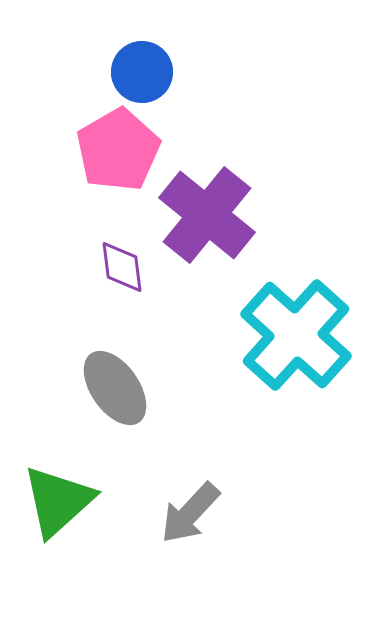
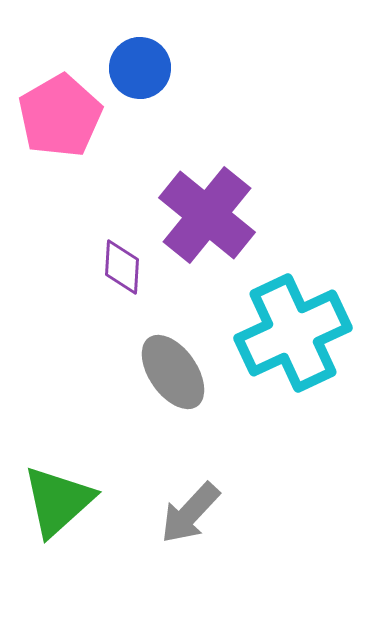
blue circle: moved 2 px left, 4 px up
pink pentagon: moved 58 px left, 34 px up
purple diamond: rotated 10 degrees clockwise
cyan cross: moved 3 px left, 2 px up; rotated 23 degrees clockwise
gray ellipse: moved 58 px right, 16 px up
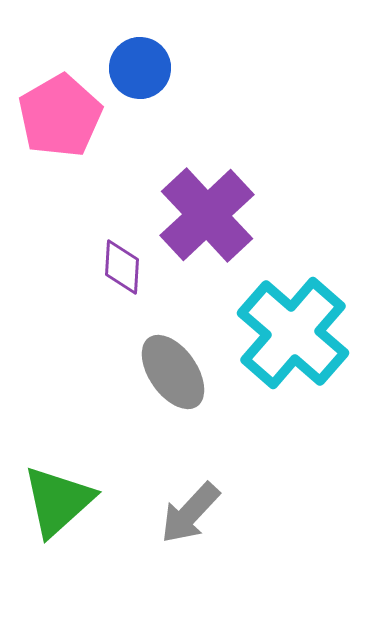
purple cross: rotated 8 degrees clockwise
cyan cross: rotated 24 degrees counterclockwise
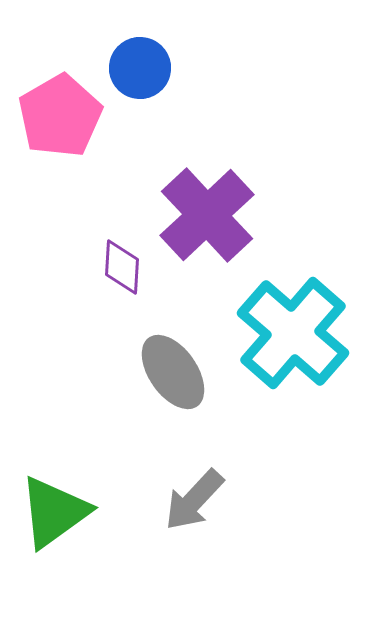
green triangle: moved 4 px left, 11 px down; rotated 6 degrees clockwise
gray arrow: moved 4 px right, 13 px up
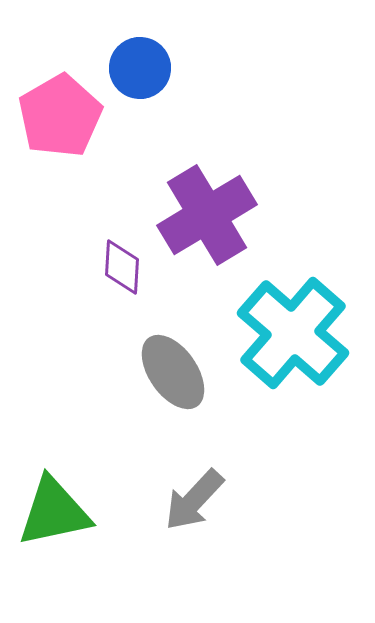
purple cross: rotated 12 degrees clockwise
green triangle: rotated 24 degrees clockwise
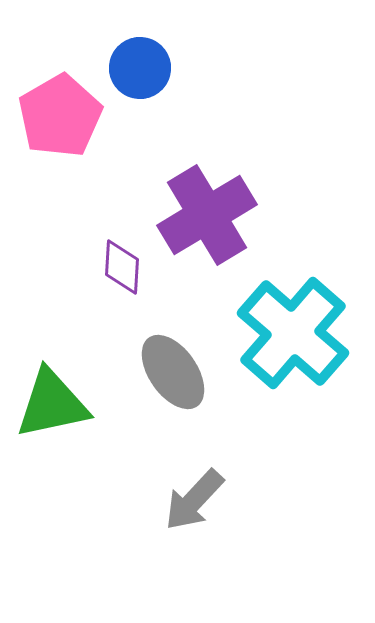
green triangle: moved 2 px left, 108 px up
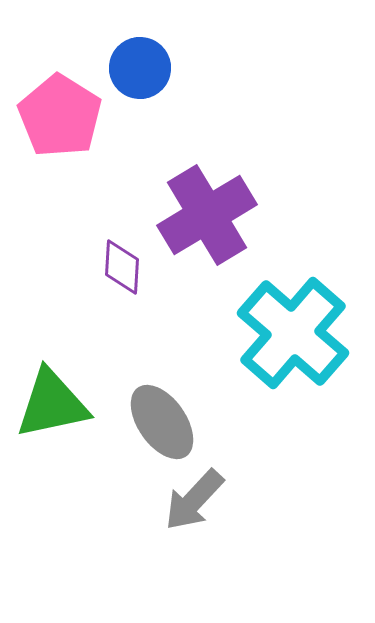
pink pentagon: rotated 10 degrees counterclockwise
gray ellipse: moved 11 px left, 50 px down
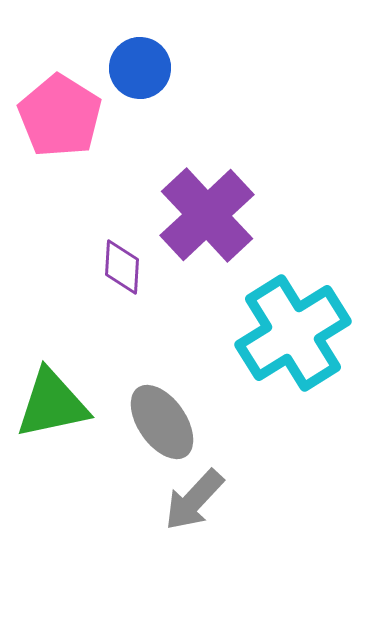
purple cross: rotated 12 degrees counterclockwise
cyan cross: rotated 17 degrees clockwise
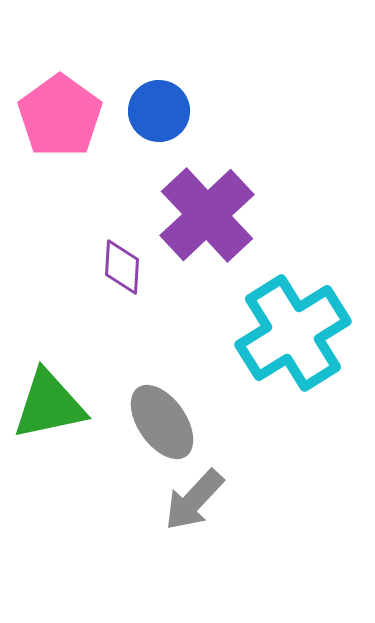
blue circle: moved 19 px right, 43 px down
pink pentagon: rotated 4 degrees clockwise
green triangle: moved 3 px left, 1 px down
